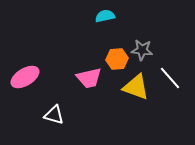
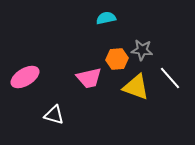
cyan semicircle: moved 1 px right, 2 px down
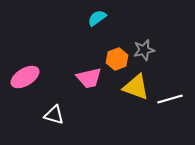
cyan semicircle: moved 9 px left; rotated 24 degrees counterclockwise
gray star: moved 2 px right; rotated 20 degrees counterclockwise
orange hexagon: rotated 15 degrees counterclockwise
white line: moved 21 px down; rotated 65 degrees counterclockwise
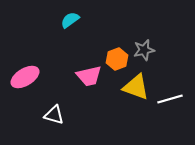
cyan semicircle: moved 27 px left, 2 px down
pink trapezoid: moved 2 px up
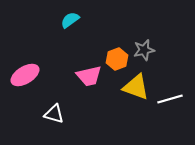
pink ellipse: moved 2 px up
white triangle: moved 1 px up
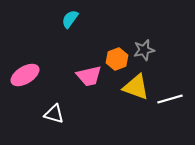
cyan semicircle: moved 1 px up; rotated 18 degrees counterclockwise
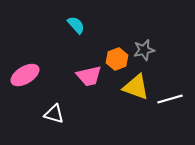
cyan semicircle: moved 6 px right, 6 px down; rotated 102 degrees clockwise
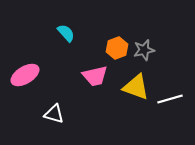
cyan semicircle: moved 10 px left, 8 px down
orange hexagon: moved 11 px up
pink trapezoid: moved 6 px right
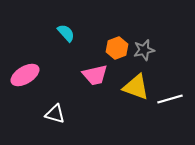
pink trapezoid: moved 1 px up
white triangle: moved 1 px right
